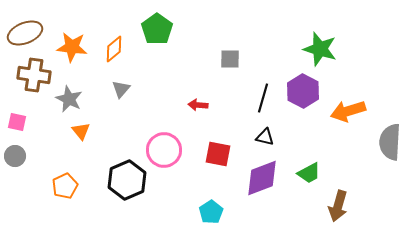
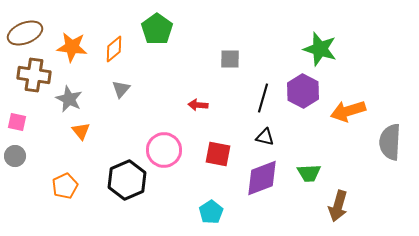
green trapezoid: rotated 25 degrees clockwise
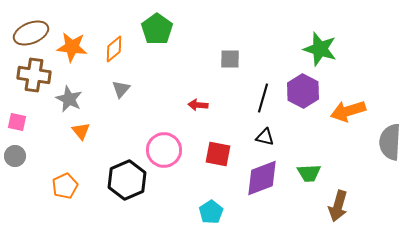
brown ellipse: moved 6 px right
